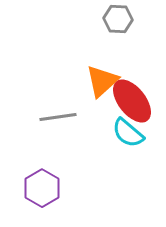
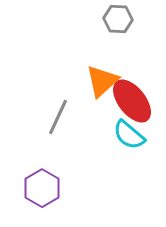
gray line: rotated 57 degrees counterclockwise
cyan semicircle: moved 1 px right, 2 px down
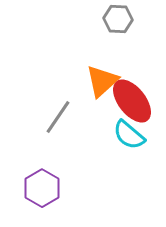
gray line: rotated 9 degrees clockwise
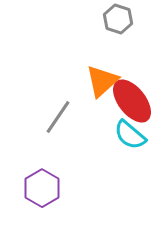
gray hexagon: rotated 16 degrees clockwise
cyan semicircle: moved 1 px right
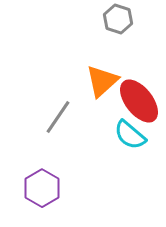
red ellipse: moved 7 px right
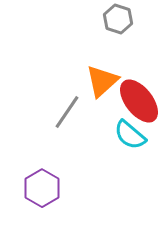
gray line: moved 9 px right, 5 px up
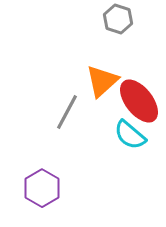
gray line: rotated 6 degrees counterclockwise
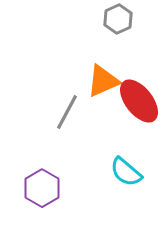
gray hexagon: rotated 16 degrees clockwise
orange triangle: moved 1 px right; rotated 18 degrees clockwise
cyan semicircle: moved 4 px left, 37 px down
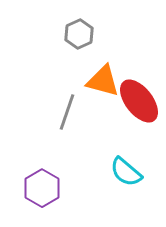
gray hexagon: moved 39 px left, 15 px down
orange triangle: rotated 39 degrees clockwise
gray line: rotated 9 degrees counterclockwise
